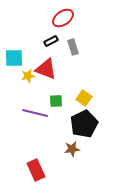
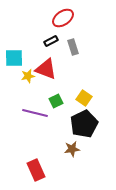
green square: rotated 24 degrees counterclockwise
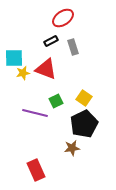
yellow star: moved 5 px left, 3 px up
brown star: moved 1 px up
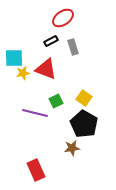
black pentagon: rotated 16 degrees counterclockwise
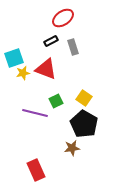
cyan square: rotated 18 degrees counterclockwise
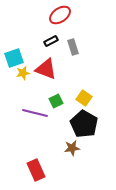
red ellipse: moved 3 px left, 3 px up
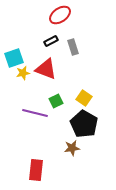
red rectangle: rotated 30 degrees clockwise
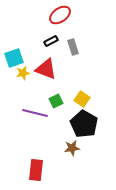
yellow square: moved 2 px left, 1 px down
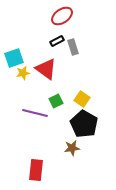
red ellipse: moved 2 px right, 1 px down
black rectangle: moved 6 px right
red triangle: rotated 15 degrees clockwise
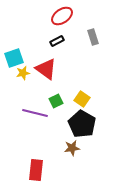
gray rectangle: moved 20 px right, 10 px up
black pentagon: moved 2 px left
